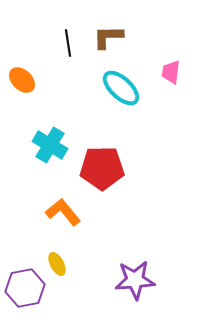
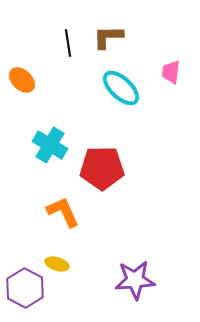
orange L-shape: rotated 15 degrees clockwise
yellow ellipse: rotated 45 degrees counterclockwise
purple hexagon: rotated 21 degrees counterclockwise
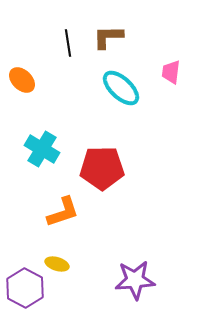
cyan cross: moved 8 px left, 4 px down
orange L-shape: rotated 96 degrees clockwise
